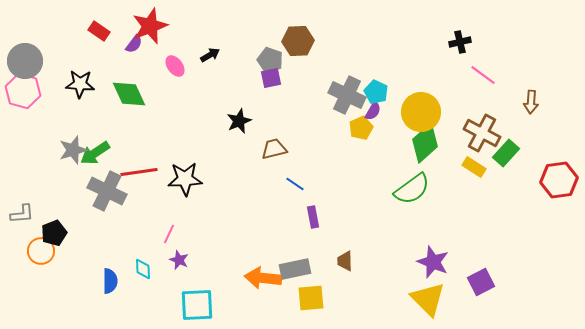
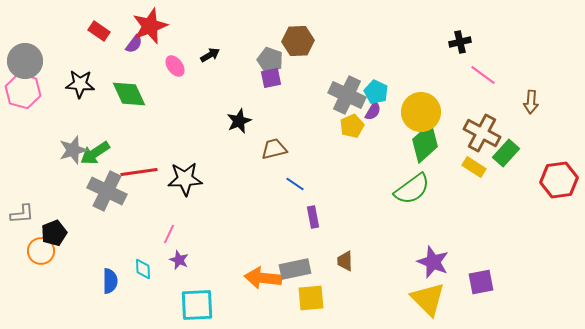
yellow pentagon at (361, 128): moved 9 px left, 2 px up
purple square at (481, 282): rotated 16 degrees clockwise
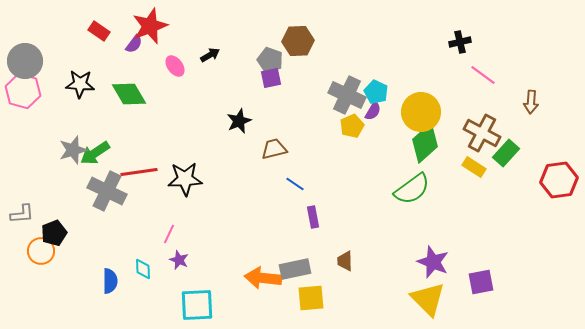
green diamond at (129, 94): rotated 6 degrees counterclockwise
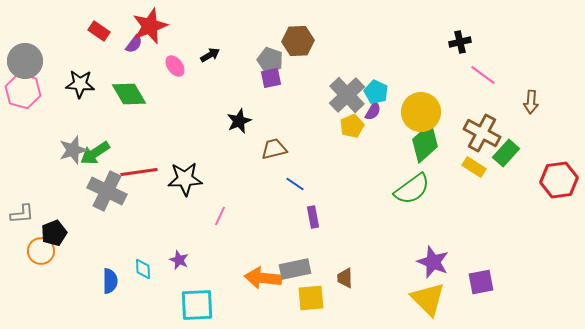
gray cross at (347, 95): rotated 21 degrees clockwise
pink line at (169, 234): moved 51 px right, 18 px up
brown trapezoid at (345, 261): moved 17 px down
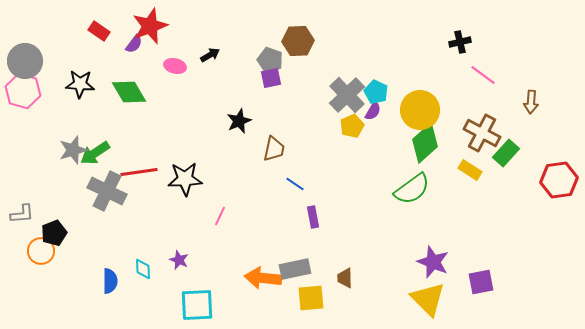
pink ellipse at (175, 66): rotated 40 degrees counterclockwise
green diamond at (129, 94): moved 2 px up
yellow circle at (421, 112): moved 1 px left, 2 px up
brown trapezoid at (274, 149): rotated 116 degrees clockwise
yellow rectangle at (474, 167): moved 4 px left, 3 px down
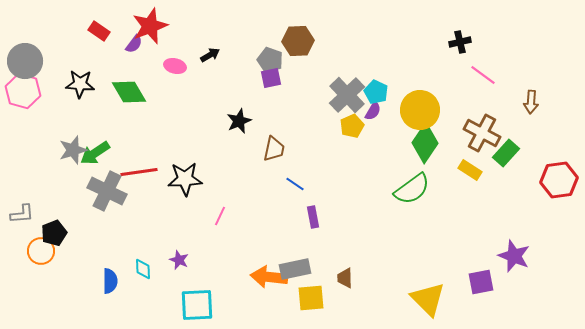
green diamond at (425, 143): rotated 15 degrees counterclockwise
purple star at (433, 262): moved 81 px right, 6 px up
orange arrow at (263, 278): moved 6 px right, 1 px up
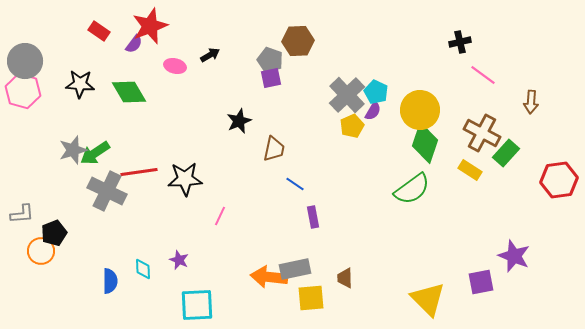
green diamond at (425, 143): rotated 15 degrees counterclockwise
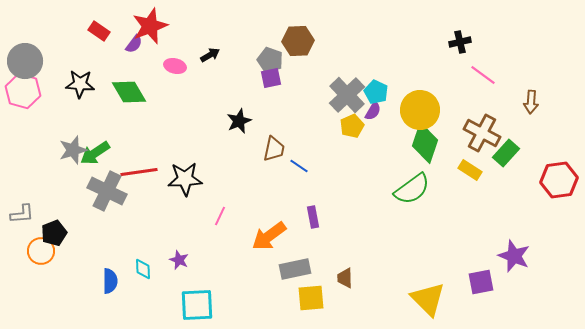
blue line at (295, 184): moved 4 px right, 18 px up
orange arrow at (269, 277): moved 41 px up; rotated 42 degrees counterclockwise
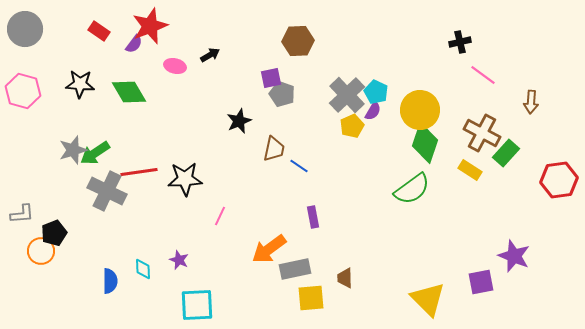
gray pentagon at (270, 60): moved 12 px right, 34 px down
gray circle at (25, 61): moved 32 px up
orange arrow at (269, 236): moved 13 px down
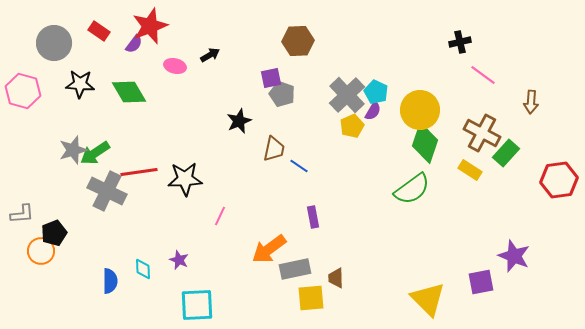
gray circle at (25, 29): moved 29 px right, 14 px down
brown trapezoid at (345, 278): moved 9 px left
